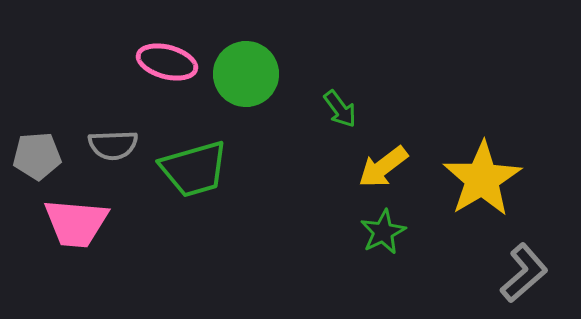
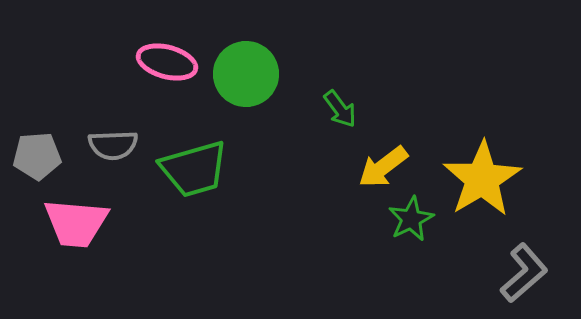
green star: moved 28 px right, 13 px up
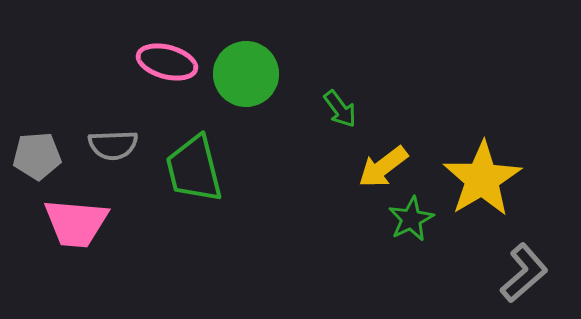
green trapezoid: rotated 92 degrees clockwise
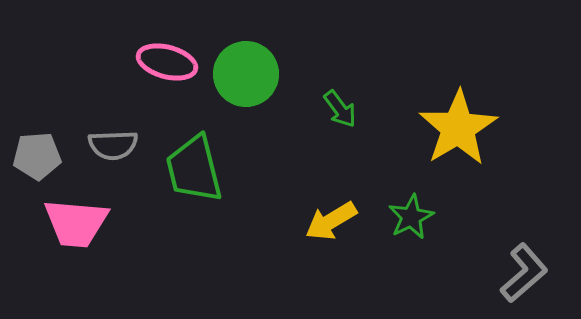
yellow arrow: moved 52 px left, 54 px down; rotated 6 degrees clockwise
yellow star: moved 24 px left, 51 px up
green star: moved 2 px up
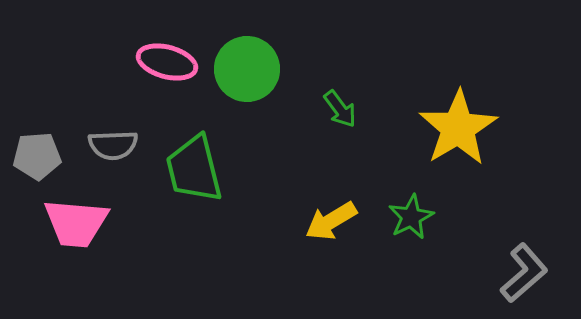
green circle: moved 1 px right, 5 px up
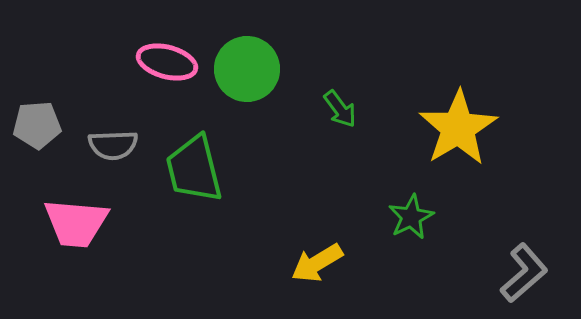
gray pentagon: moved 31 px up
yellow arrow: moved 14 px left, 42 px down
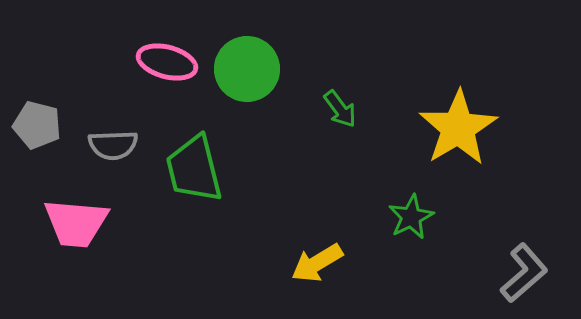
gray pentagon: rotated 18 degrees clockwise
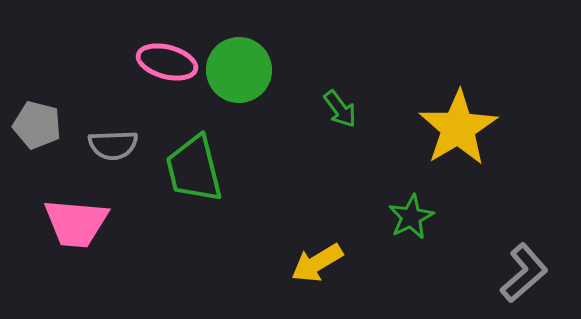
green circle: moved 8 px left, 1 px down
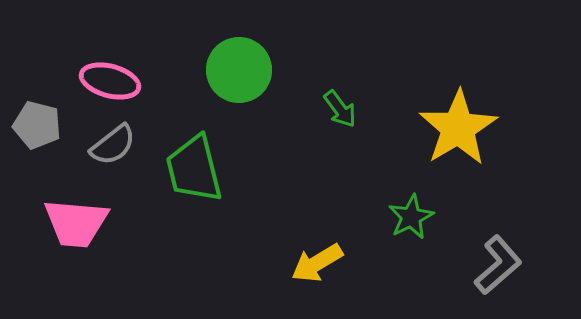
pink ellipse: moved 57 px left, 19 px down
gray semicircle: rotated 36 degrees counterclockwise
gray L-shape: moved 26 px left, 8 px up
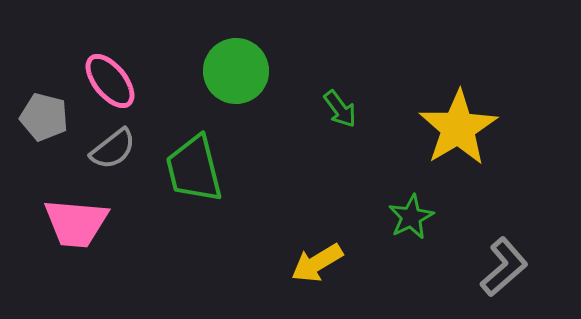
green circle: moved 3 px left, 1 px down
pink ellipse: rotated 36 degrees clockwise
gray pentagon: moved 7 px right, 8 px up
gray semicircle: moved 4 px down
gray L-shape: moved 6 px right, 2 px down
